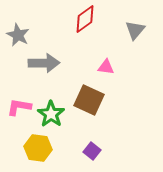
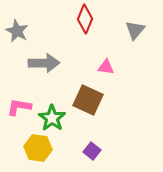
red diamond: rotated 32 degrees counterclockwise
gray star: moved 1 px left, 4 px up
brown square: moved 1 px left
green star: moved 1 px right, 4 px down
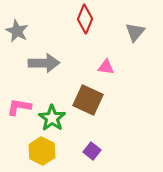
gray triangle: moved 2 px down
yellow hexagon: moved 4 px right, 3 px down; rotated 20 degrees clockwise
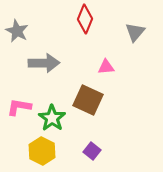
pink triangle: rotated 12 degrees counterclockwise
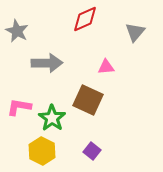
red diamond: rotated 44 degrees clockwise
gray arrow: moved 3 px right
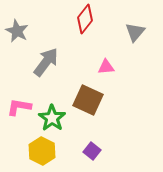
red diamond: rotated 28 degrees counterclockwise
gray arrow: moved 1 px left, 1 px up; rotated 52 degrees counterclockwise
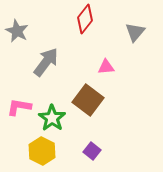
brown square: rotated 12 degrees clockwise
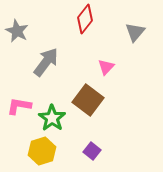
pink triangle: rotated 42 degrees counterclockwise
pink L-shape: moved 1 px up
yellow hexagon: rotated 16 degrees clockwise
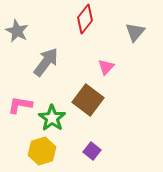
pink L-shape: moved 1 px right, 1 px up
